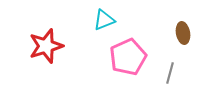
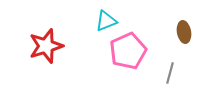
cyan triangle: moved 2 px right, 1 px down
brown ellipse: moved 1 px right, 1 px up
pink pentagon: moved 6 px up
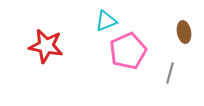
red star: rotated 28 degrees clockwise
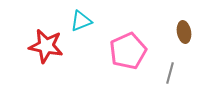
cyan triangle: moved 25 px left
